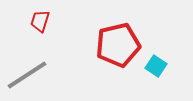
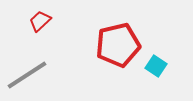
red trapezoid: rotated 30 degrees clockwise
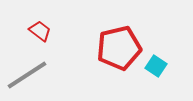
red trapezoid: moved 10 px down; rotated 80 degrees clockwise
red pentagon: moved 1 px right, 3 px down
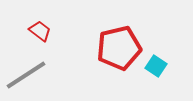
gray line: moved 1 px left
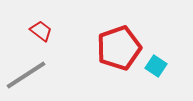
red trapezoid: moved 1 px right
red pentagon: rotated 6 degrees counterclockwise
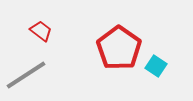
red pentagon: rotated 18 degrees counterclockwise
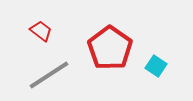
red pentagon: moved 9 px left
gray line: moved 23 px right
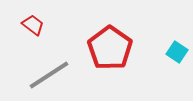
red trapezoid: moved 8 px left, 6 px up
cyan square: moved 21 px right, 14 px up
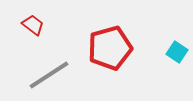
red pentagon: rotated 21 degrees clockwise
